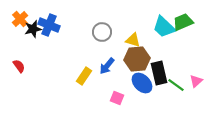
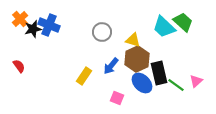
green trapezoid: rotated 65 degrees clockwise
brown hexagon: rotated 20 degrees counterclockwise
blue arrow: moved 4 px right
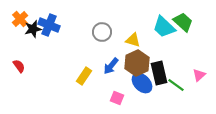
brown hexagon: moved 4 px down
pink triangle: moved 3 px right, 6 px up
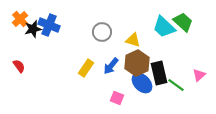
yellow rectangle: moved 2 px right, 8 px up
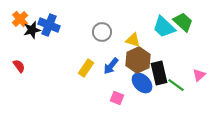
black star: moved 1 px left, 1 px down
brown hexagon: moved 1 px right, 3 px up
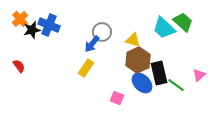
cyan trapezoid: moved 1 px down
blue arrow: moved 19 px left, 22 px up
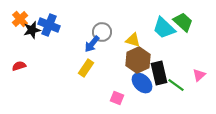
red semicircle: rotated 72 degrees counterclockwise
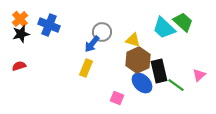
black star: moved 11 px left, 4 px down
yellow rectangle: rotated 12 degrees counterclockwise
black rectangle: moved 2 px up
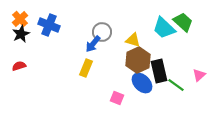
black star: rotated 12 degrees counterclockwise
blue arrow: moved 1 px right
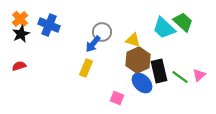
green line: moved 4 px right, 8 px up
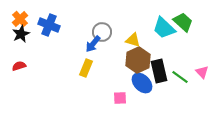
pink triangle: moved 3 px right, 3 px up; rotated 32 degrees counterclockwise
pink square: moved 3 px right; rotated 24 degrees counterclockwise
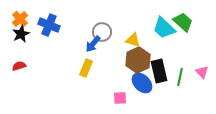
green line: rotated 66 degrees clockwise
